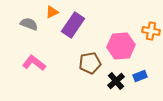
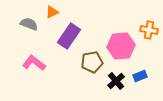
purple rectangle: moved 4 px left, 11 px down
orange cross: moved 2 px left, 1 px up
brown pentagon: moved 2 px right, 1 px up
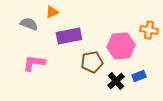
purple rectangle: rotated 45 degrees clockwise
pink L-shape: rotated 30 degrees counterclockwise
blue rectangle: moved 1 px left
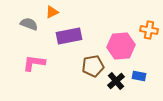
brown pentagon: moved 1 px right, 4 px down
blue rectangle: rotated 32 degrees clockwise
